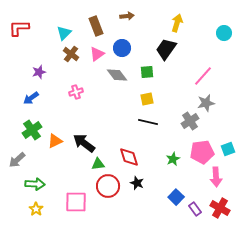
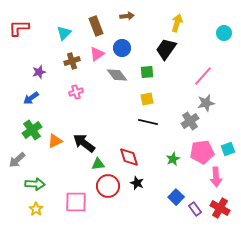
brown cross: moved 1 px right, 7 px down; rotated 35 degrees clockwise
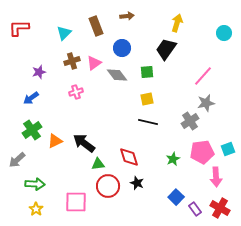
pink triangle: moved 3 px left, 9 px down
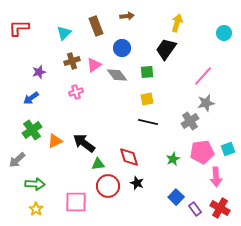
pink triangle: moved 2 px down
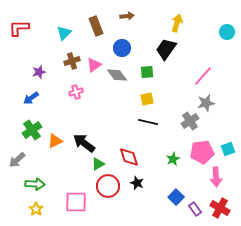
cyan circle: moved 3 px right, 1 px up
green triangle: rotated 24 degrees counterclockwise
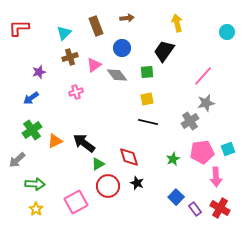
brown arrow: moved 2 px down
yellow arrow: rotated 30 degrees counterclockwise
black trapezoid: moved 2 px left, 2 px down
brown cross: moved 2 px left, 4 px up
pink square: rotated 30 degrees counterclockwise
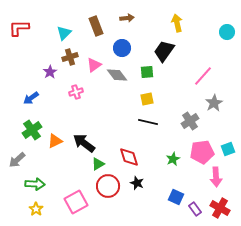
purple star: moved 11 px right; rotated 16 degrees counterclockwise
gray star: moved 8 px right; rotated 18 degrees counterclockwise
blue square: rotated 21 degrees counterclockwise
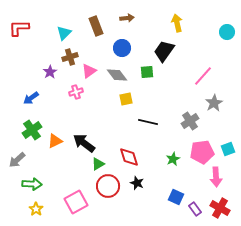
pink triangle: moved 5 px left, 6 px down
yellow square: moved 21 px left
green arrow: moved 3 px left
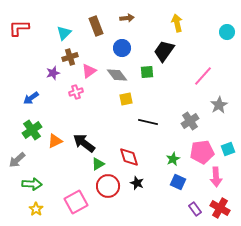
purple star: moved 3 px right, 1 px down; rotated 16 degrees clockwise
gray star: moved 5 px right, 2 px down
blue square: moved 2 px right, 15 px up
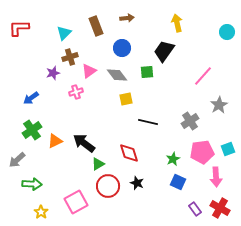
red diamond: moved 4 px up
yellow star: moved 5 px right, 3 px down
